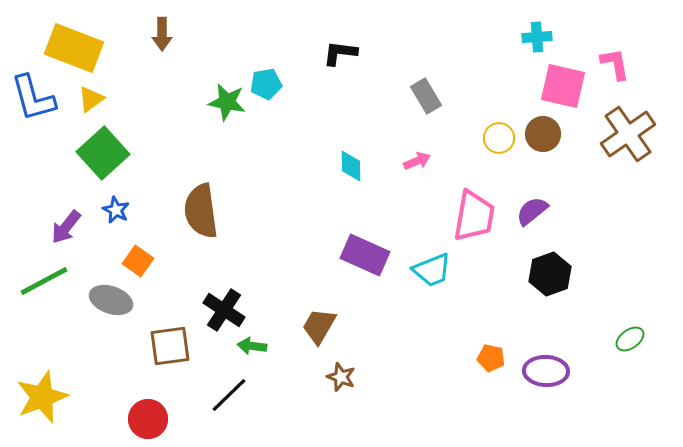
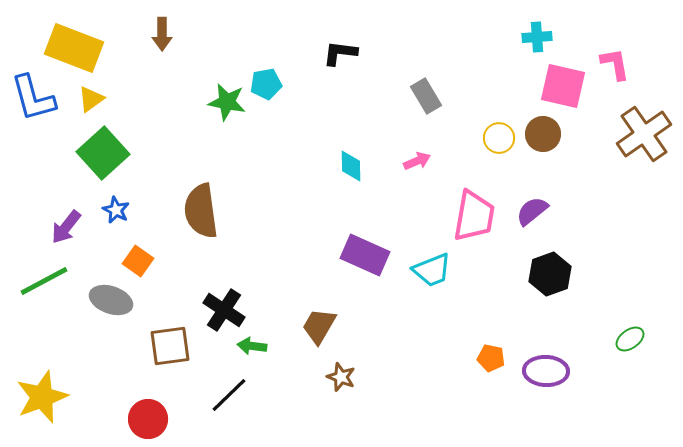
brown cross: moved 16 px right
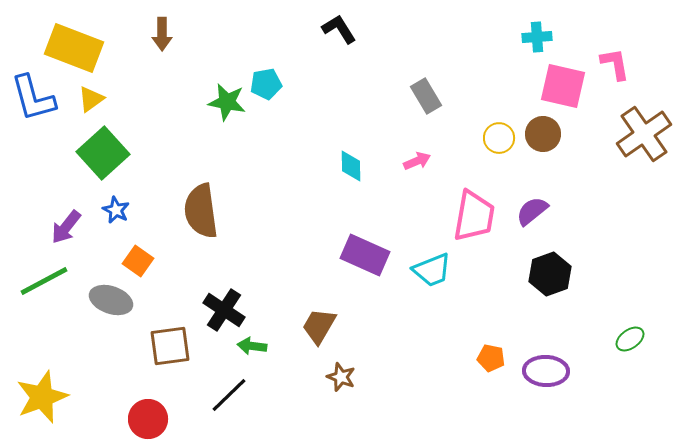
black L-shape: moved 1 px left, 24 px up; rotated 51 degrees clockwise
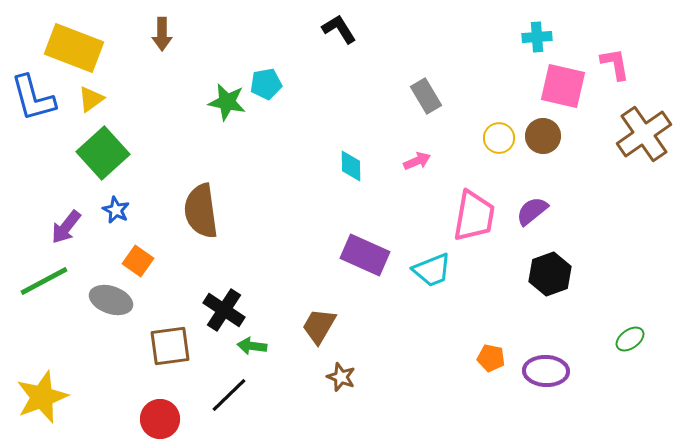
brown circle: moved 2 px down
red circle: moved 12 px right
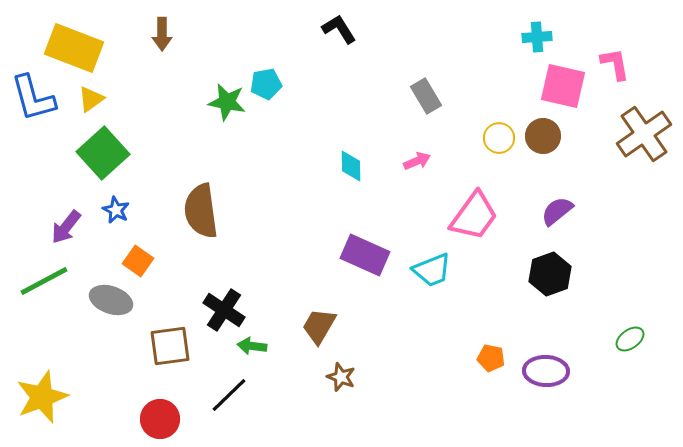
purple semicircle: moved 25 px right
pink trapezoid: rotated 26 degrees clockwise
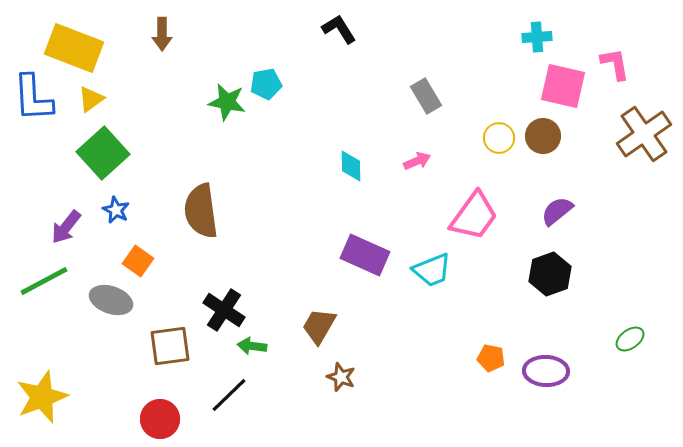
blue L-shape: rotated 12 degrees clockwise
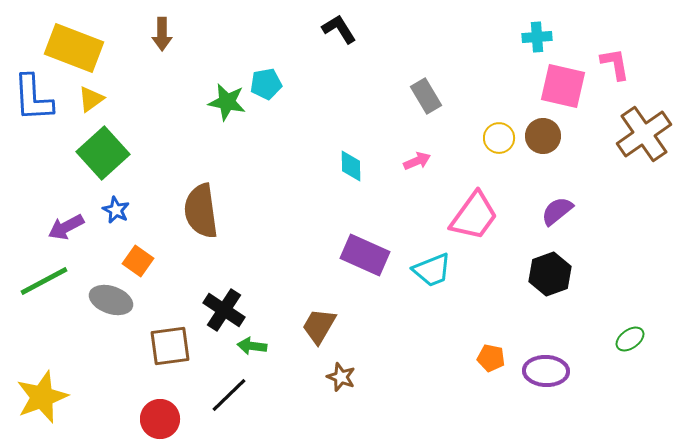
purple arrow: rotated 24 degrees clockwise
